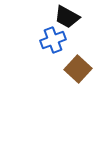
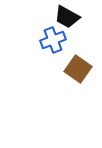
brown square: rotated 8 degrees counterclockwise
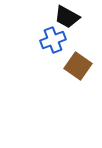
brown square: moved 3 px up
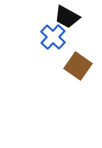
blue cross: moved 3 px up; rotated 25 degrees counterclockwise
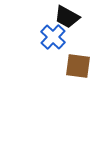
brown square: rotated 28 degrees counterclockwise
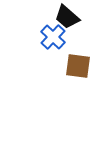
black trapezoid: rotated 12 degrees clockwise
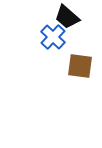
brown square: moved 2 px right
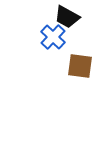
black trapezoid: rotated 12 degrees counterclockwise
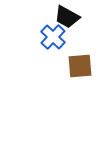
brown square: rotated 12 degrees counterclockwise
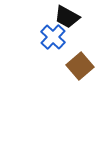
brown square: rotated 36 degrees counterclockwise
